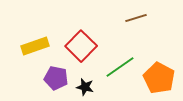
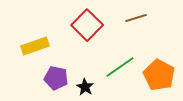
red square: moved 6 px right, 21 px up
orange pentagon: moved 3 px up
black star: rotated 18 degrees clockwise
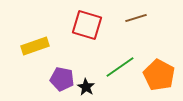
red square: rotated 28 degrees counterclockwise
purple pentagon: moved 6 px right, 1 px down
black star: moved 1 px right
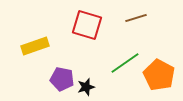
green line: moved 5 px right, 4 px up
black star: rotated 24 degrees clockwise
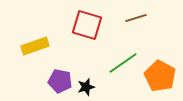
green line: moved 2 px left
orange pentagon: moved 1 px right, 1 px down
purple pentagon: moved 2 px left, 2 px down
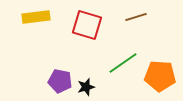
brown line: moved 1 px up
yellow rectangle: moved 1 px right, 29 px up; rotated 12 degrees clockwise
orange pentagon: rotated 24 degrees counterclockwise
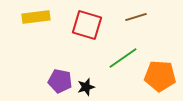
green line: moved 5 px up
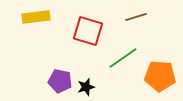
red square: moved 1 px right, 6 px down
